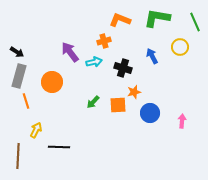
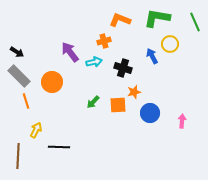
yellow circle: moved 10 px left, 3 px up
gray rectangle: rotated 60 degrees counterclockwise
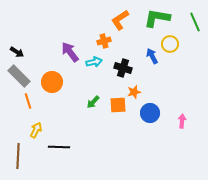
orange L-shape: rotated 55 degrees counterclockwise
orange line: moved 2 px right
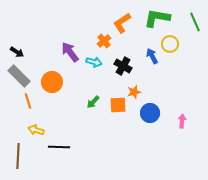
orange L-shape: moved 2 px right, 3 px down
orange cross: rotated 24 degrees counterclockwise
cyan arrow: rotated 28 degrees clockwise
black cross: moved 2 px up; rotated 12 degrees clockwise
yellow arrow: rotated 98 degrees counterclockwise
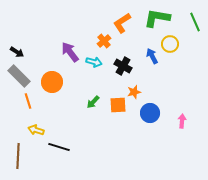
black line: rotated 15 degrees clockwise
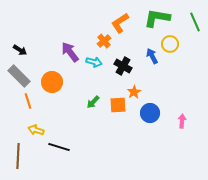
orange L-shape: moved 2 px left
black arrow: moved 3 px right, 2 px up
orange star: rotated 16 degrees counterclockwise
